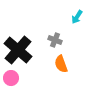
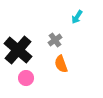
gray cross: rotated 32 degrees clockwise
pink circle: moved 15 px right
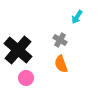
gray cross: moved 5 px right; rotated 24 degrees counterclockwise
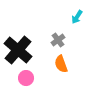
gray cross: moved 2 px left; rotated 24 degrees clockwise
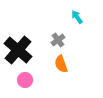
cyan arrow: rotated 112 degrees clockwise
pink circle: moved 1 px left, 2 px down
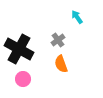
black cross: moved 1 px right, 1 px up; rotated 12 degrees counterclockwise
pink circle: moved 2 px left, 1 px up
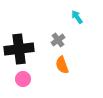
black cross: rotated 36 degrees counterclockwise
orange semicircle: moved 1 px right, 1 px down
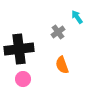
gray cross: moved 8 px up
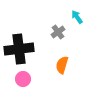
orange semicircle: rotated 36 degrees clockwise
